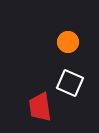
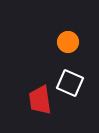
red trapezoid: moved 7 px up
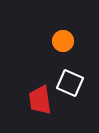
orange circle: moved 5 px left, 1 px up
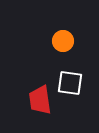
white square: rotated 16 degrees counterclockwise
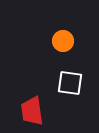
red trapezoid: moved 8 px left, 11 px down
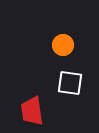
orange circle: moved 4 px down
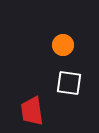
white square: moved 1 px left
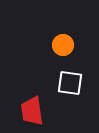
white square: moved 1 px right
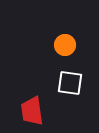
orange circle: moved 2 px right
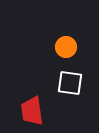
orange circle: moved 1 px right, 2 px down
